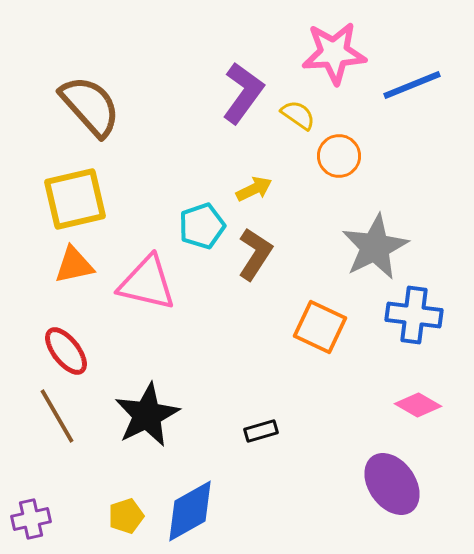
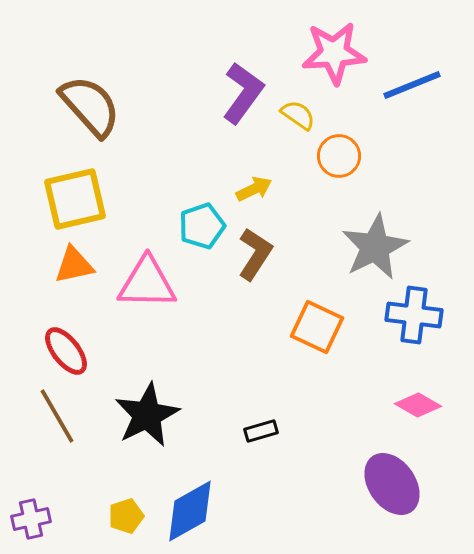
pink triangle: rotated 12 degrees counterclockwise
orange square: moved 3 px left
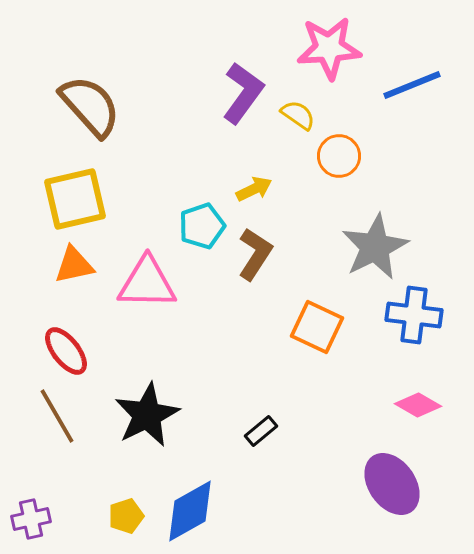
pink star: moved 5 px left, 5 px up
black rectangle: rotated 24 degrees counterclockwise
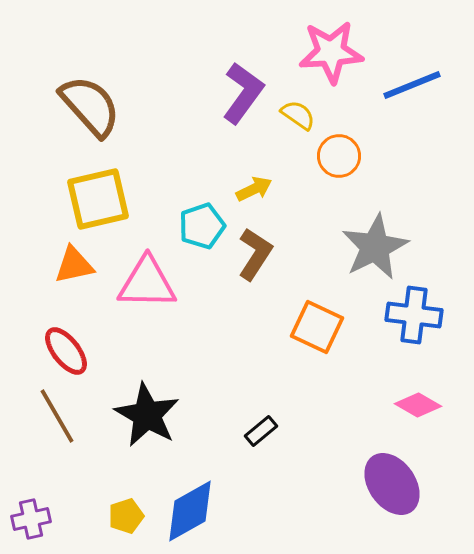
pink star: moved 2 px right, 4 px down
yellow square: moved 23 px right
black star: rotated 16 degrees counterclockwise
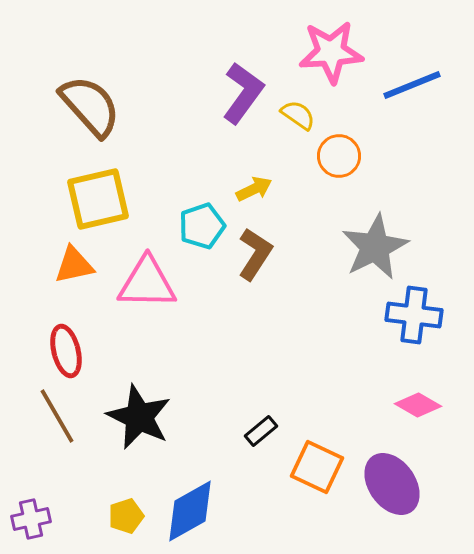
orange square: moved 140 px down
red ellipse: rotated 24 degrees clockwise
black star: moved 8 px left, 2 px down; rotated 4 degrees counterclockwise
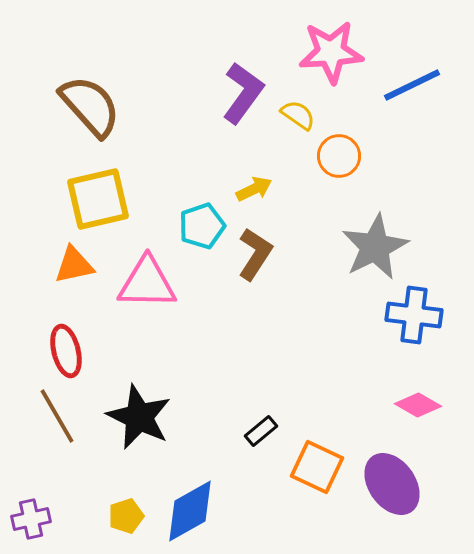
blue line: rotated 4 degrees counterclockwise
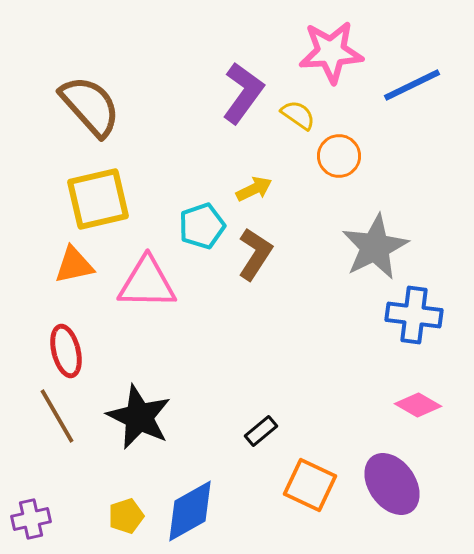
orange square: moved 7 px left, 18 px down
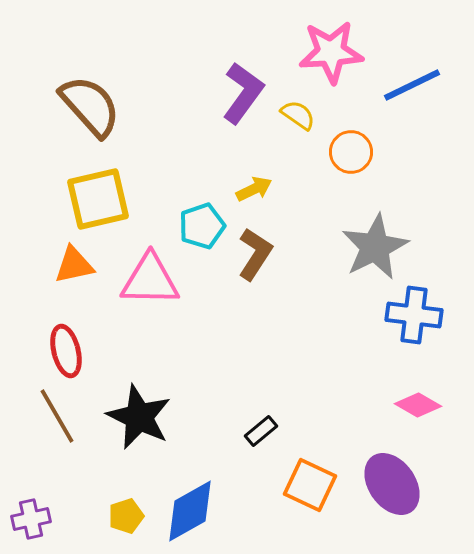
orange circle: moved 12 px right, 4 px up
pink triangle: moved 3 px right, 3 px up
